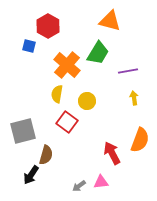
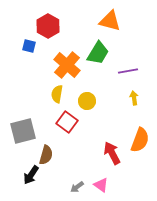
pink triangle: moved 3 px down; rotated 42 degrees clockwise
gray arrow: moved 2 px left, 1 px down
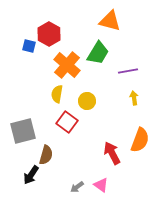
red hexagon: moved 1 px right, 8 px down
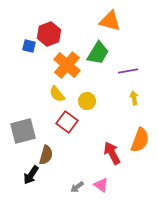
red hexagon: rotated 10 degrees clockwise
yellow semicircle: rotated 48 degrees counterclockwise
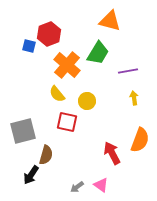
red square: rotated 25 degrees counterclockwise
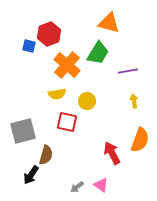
orange triangle: moved 1 px left, 2 px down
yellow semicircle: rotated 60 degrees counterclockwise
yellow arrow: moved 3 px down
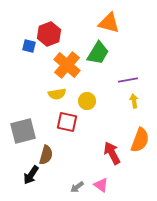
purple line: moved 9 px down
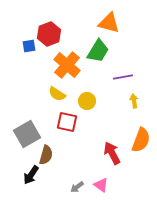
blue square: rotated 24 degrees counterclockwise
green trapezoid: moved 2 px up
purple line: moved 5 px left, 3 px up
yellow semicircle: rotated 42 degrees clockwise
gray square: moved 4 px right, 3 px down; rotated 16 degrees counterclockwise
orange semicircle: moved 1 px right
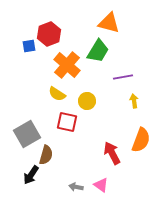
gray arrow: moved 1 px left; rotated 48 degrees clockwise
